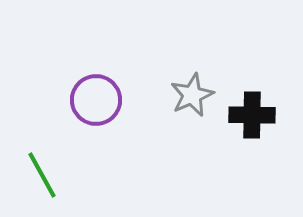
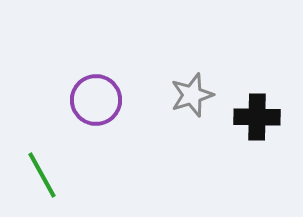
gray star: rotated 6 degrees clockwise
black cross: moved 5 px right, 2 px down
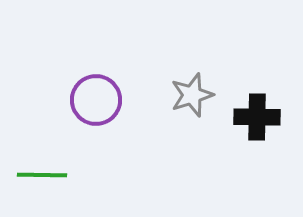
green line: rotated 60 degrees counterclockwise
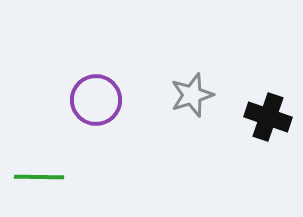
black cross: moved 11 px right; rotated 18 degrees clockwise
green line: moved 3 px left, 2 px down
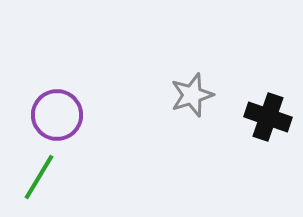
purple circle: moved 39 px left, 15 px down
green line: rotated 60 degrees counterclockwise
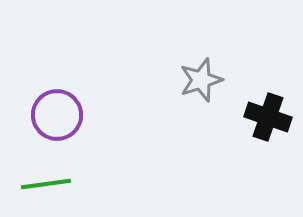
gray star: moved 9 px right, 15 px up
green line: moved 7 px right, 7 px down; rotated 51 degrees clockwise
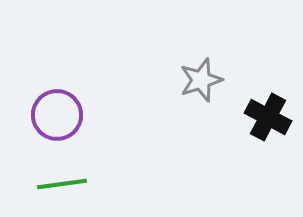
black cross: rotated 9 degrees clockwise
green line: moved 16 px right
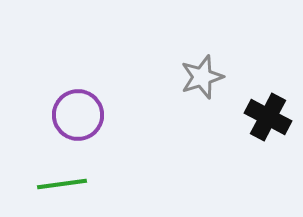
gray star: moved 1 px right, 3 px up
purple circle: moved 21 px right
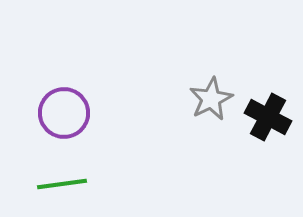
gray star: moved 9 px right, 22 px down; rotated 9 degrees counterclockwise
purple circle: moved 14 px left, 2 px up
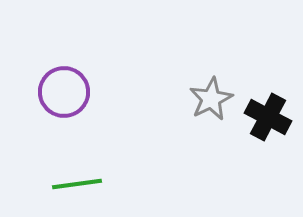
purple circle: moved 21 px up
green line: moved 15 px right
